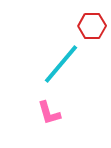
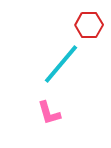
red hexagon: moved 3 px left, 1 px up
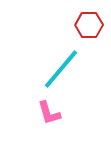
cyan line: moved 5 px down
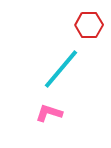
pink L-shape: rotated 124 degrees clockwise
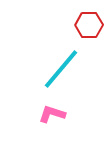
pink L-shape: moved 3 px right, 1 px down
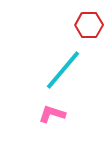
cyan line: moved 2 px right, 1 px down
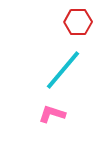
red hexagon: moved 11 px left, 3 px up
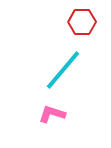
red hexagon: moved 4 px right
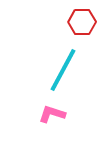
cyan line: rotated 12 degrees counterclockwise
